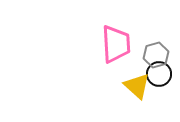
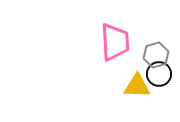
pink trapezoid: moved 1 px left, 2 px up
yellow triangle: rotated 40 degrees counterclockwise
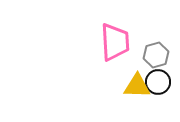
black circle: moved 1 px left, 8 px down
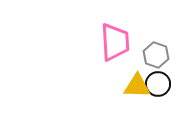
gray hexagon: rotated 25 degrees counterclockwise
black circle: moved 2 px down
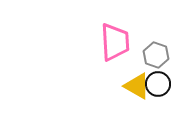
yellow triangle: rotated 28 degrees clockwise
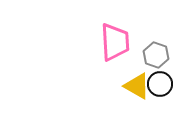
black circle: moved 2 px right
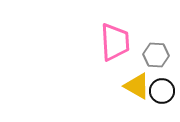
gray hexagon: rotated 15 degrees counterclockwise
black circle: moved 2 px right, 7 px down
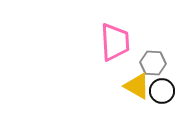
gray hexagon: moved 3 px left, 8 px down
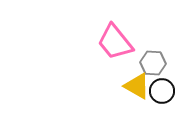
pink trapezoid: rotated 144 degrees clockwise
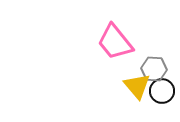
gray hexagon: moved 1 px right, 6 px down
yellow triangle: rotated 20 degrees clockwise
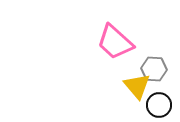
pink trapezoid: rotated 9 degrees counterclockwise
black circle: moved 3 px left, 14 px down
